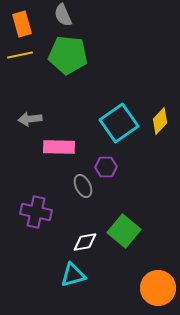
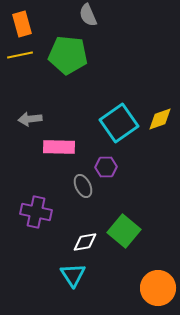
gray semicircle: moved 25 px right
yellow diamond: moved 2 px up; rotated 28 degrees clockwise
cyan triangle: rotated 48 degrees counterclockwise
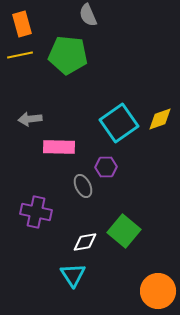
orange circle: moved 3 px down
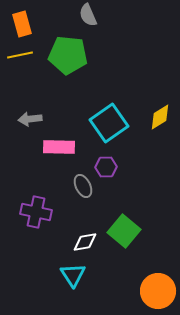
yellow diamond: moved 2 px up; rotated 12 degrees counterclockwise
cyan square: moved 10 px left
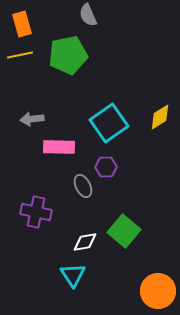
green pentagon: rotated 18 degrees counterclockwise
gray arrow: moved 2 px right
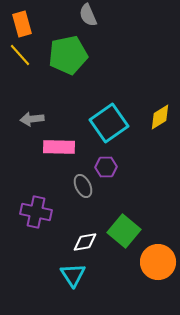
yellow line: rotated 60 degrees clockwise
orange circle: moved 29 px up
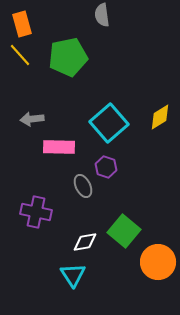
gray semicircle: moved 14 px right; rotated 15 degrees clockwise
green pentagon: moved 2 px down
cyan square: rotated 6 degrees counterclockwise
purple hexagon: rotated 20 degrees clockwise
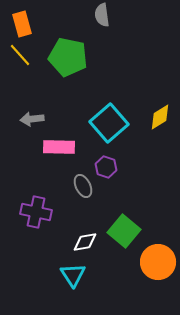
green pentagon: rotated 24 degrees clockwise
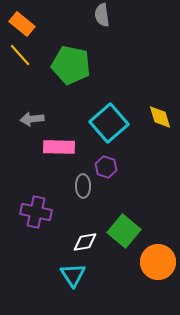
orange rectangle: rotated 35 degrees counterclockwise
green pentagon: moved 3 px right, 8 px down
yellow diamond: rotated 76 degrees counterclockwise
gray ellipse: rotated 25 degrees clockwise
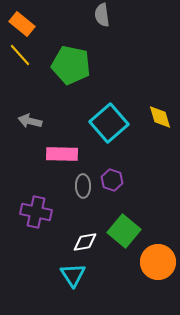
gray arrow: moved 2 px left, 2 px down; rotated 20 degrees clockwise
pink rectangle: moved 3 px right, 7 px down
purple hexagon: moved 6 px right, 13 px down
